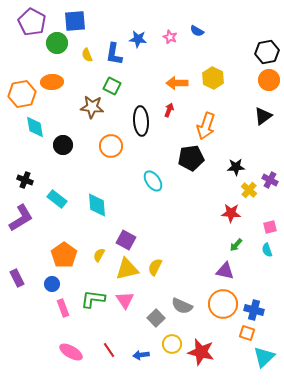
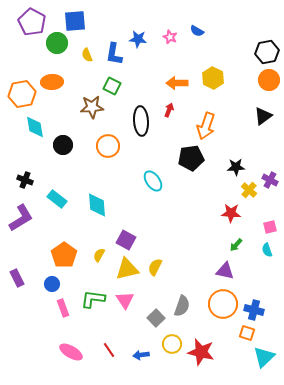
brown star at (92, 107): rotated 10 degrees counterclockwise
orange circle at (111, 146): moved 3 px left
gray semicircle at (182, 306): rotated 95 degrees counterclockwise
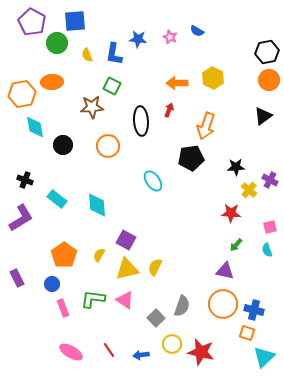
pink triangle at (125, 300): rotated 24 degrees counterclockwise
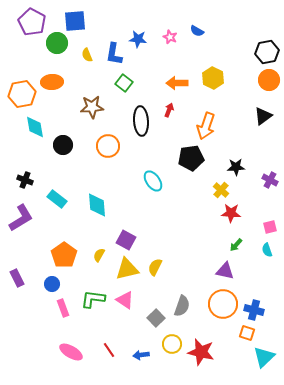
green square at (112, 86): moved 12 px right, 3 px up; rotated 12 degrees clockwise
yellow cross at (249, 190): moved 28 px left
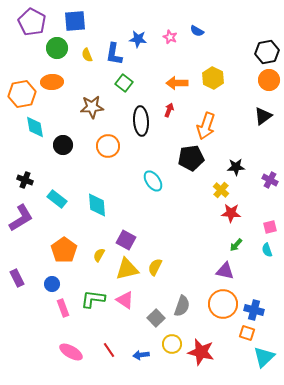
green circle at (57, 43): moved 5 px down
orange pentagon at (64, 255): moved 5 px up
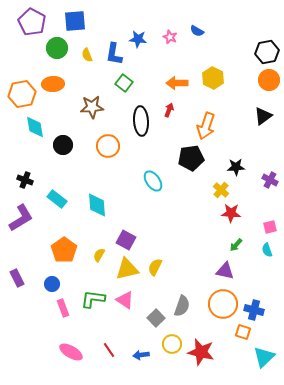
orange ellipse at (52, 82): moved 1 px right, 2 px down
orange square at (247, 333): moved 4 px left, 1 px up
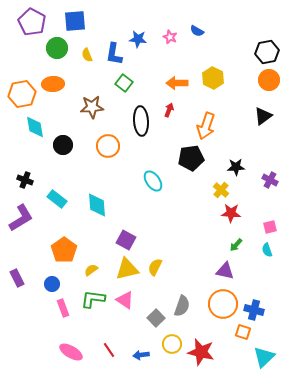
yellow semicircle at (99, 255): moved 8 px left, 15 px down; rotated 24 degrees clockwise
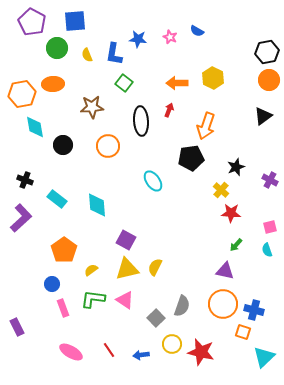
black star at (236, 167): rotated 18 degrees counterclockwise
purple L-shape at (21, 218): rotated 12 degrees counterclockwise
purple rectangle at (17, 278): moved 49 px down
